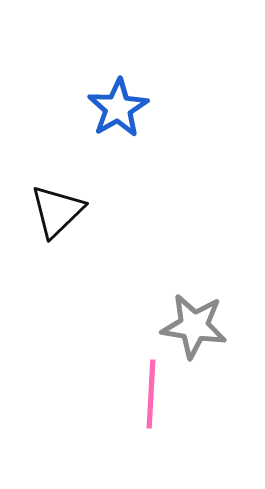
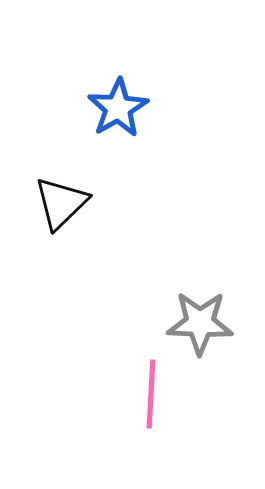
black triangle: moved 4 px right, 8 px up
gray star: moved 6 px right, 3 px up; rotated 6 degrees counterclockwise
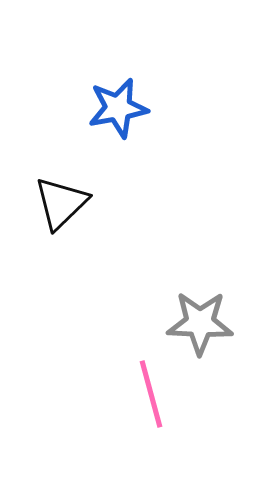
blue star: rotated 20 degrees clockwise
pink line: rotated 18 degrees counterclockwise
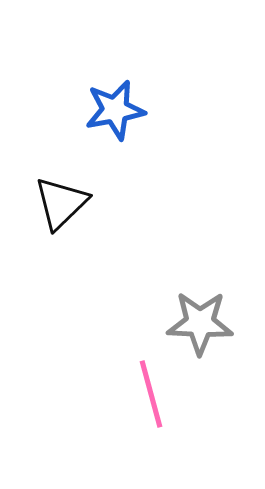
blue star: moved 3 px left, 2 px down
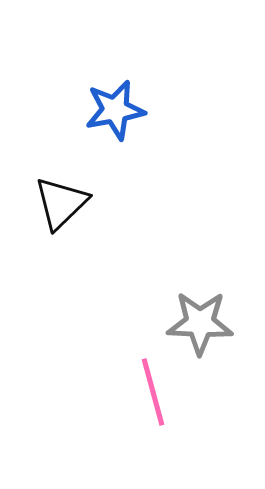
pink line: moved 2 px right, 2 px up
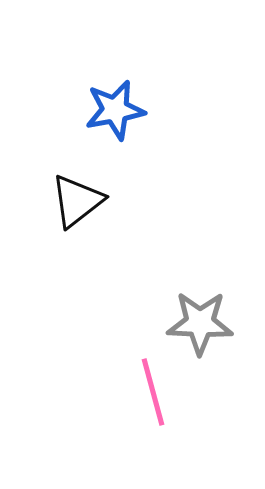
black triangle: moved 16 px right, 2 px up; rotated 6 degrees clockwise
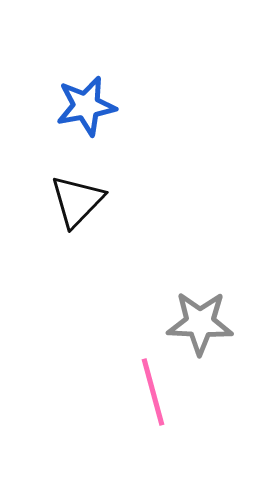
blue star: moved 29 px left, 4 px up
black triangle: rotated 8 degrees counterclockwise
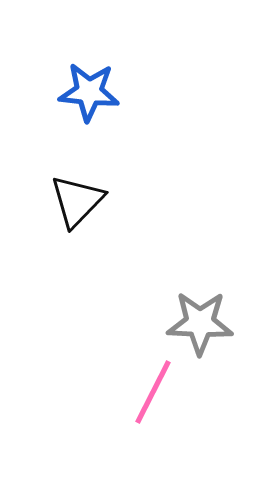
blue star: moved 3 px right, 14 px up; rotated 16 degrees clockwise
pink line: rotated 42 degrees clockwise
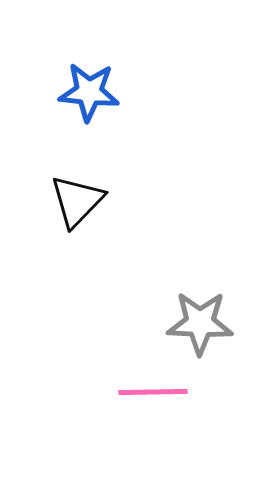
pink line: rotated 62 degrees clockwise
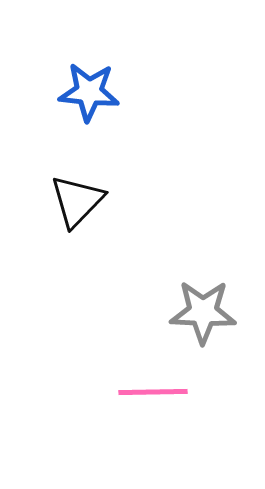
gray star: moved 3 px right, 11 px up
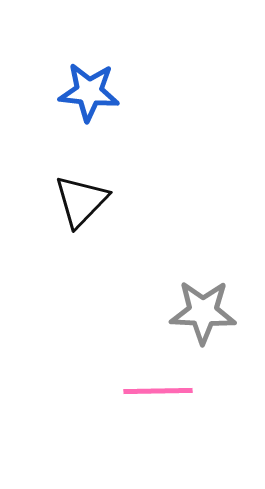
black triangle: moved 4 px right
pink line: moved 5 px right, 1 px up
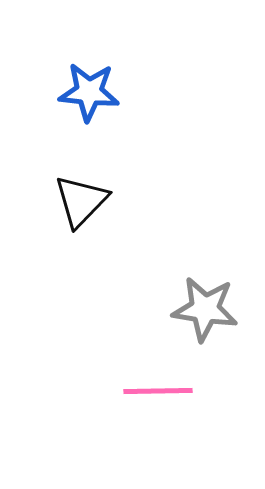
gray star: moved 2 px right, 3 px up; rotated 6 degrees clockwise
